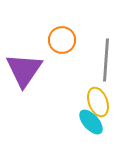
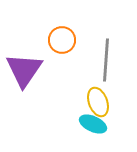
cyan ellipse: moved 2 px right, 2 px down; rotated 24 degrees counterclockwise
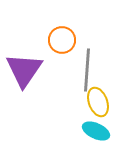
gray line: moved 19 px left, 10 px down
cyan ellipse: moved 3 px right, 7 px down
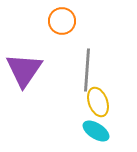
orange circle: moved 19 px up
cyan ellipse: rotated 8 degrees clockwise
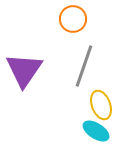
orange circle: moved 11 px right, 2 px up
gray line: moved 3 px left, 4 px up; rotated 15 degrees clockwise
yellow ellipse: moved 3 px right, 3 px down
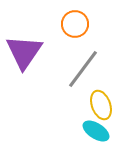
orange circle: moved 2 px right, 5 px down
gray line: moved 1 px left, 3 px down; rotated 18 degrees clockwise
purple triangle: moved 18 px up
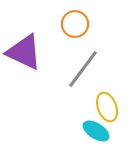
purple triangle: rotated 39 degrees counterclockwise
yellow ellipse: moved 6 px right, 2 px down
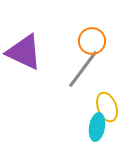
orange circle: moved 17 px right, 17 px down
cyan ellipse: moved 1 px right, 4 px up; rotated 68 degrees clockwise
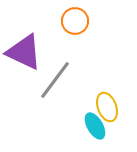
orange circle: moved 17 px left, 20 px up
gray line: moved 28 px left, 11 px down
cyan ellipse: moved 2 px left, 1 px up; rotated 40 degrees counterclockwise
